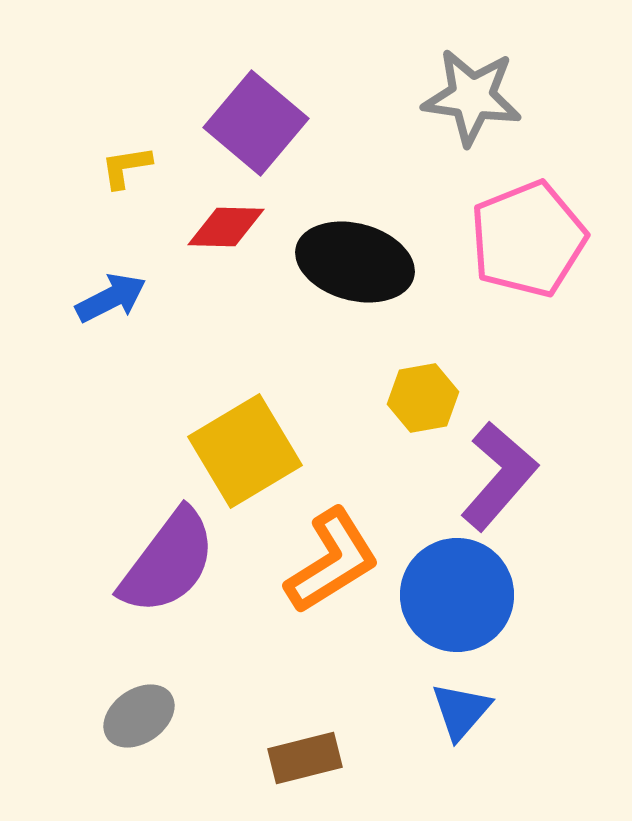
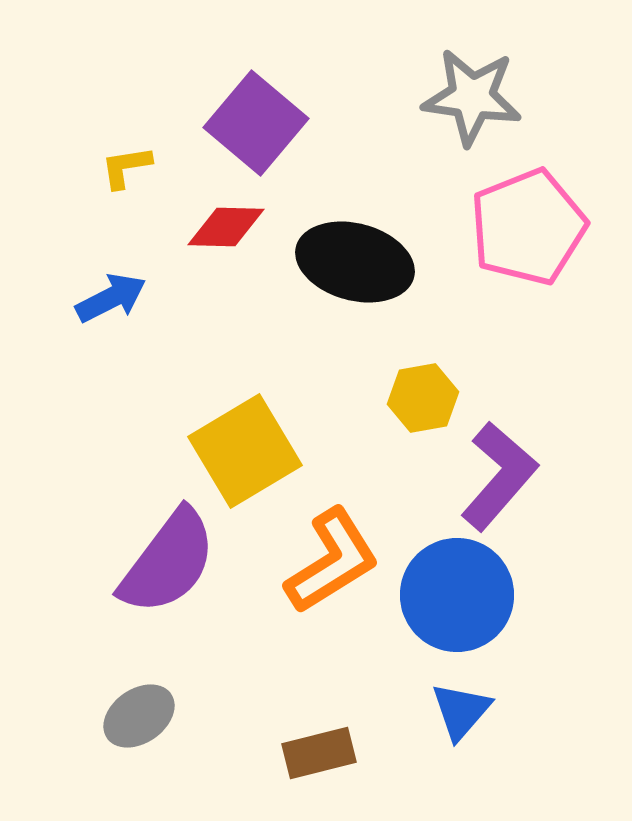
pink pentagon: moved 12 px up
brown rectangle: moved 14 px right, 5 px up
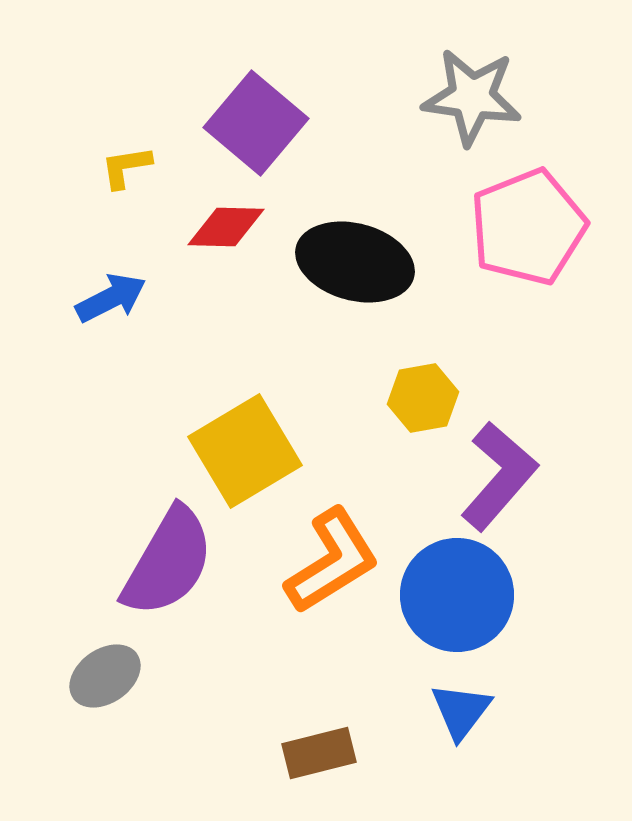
purple semicircle: rotated 7 degrees counterclockwise
blue triangle: rotated 4 degrees counterclockwise
gray ellipse: moved 34 px left, 40 px up
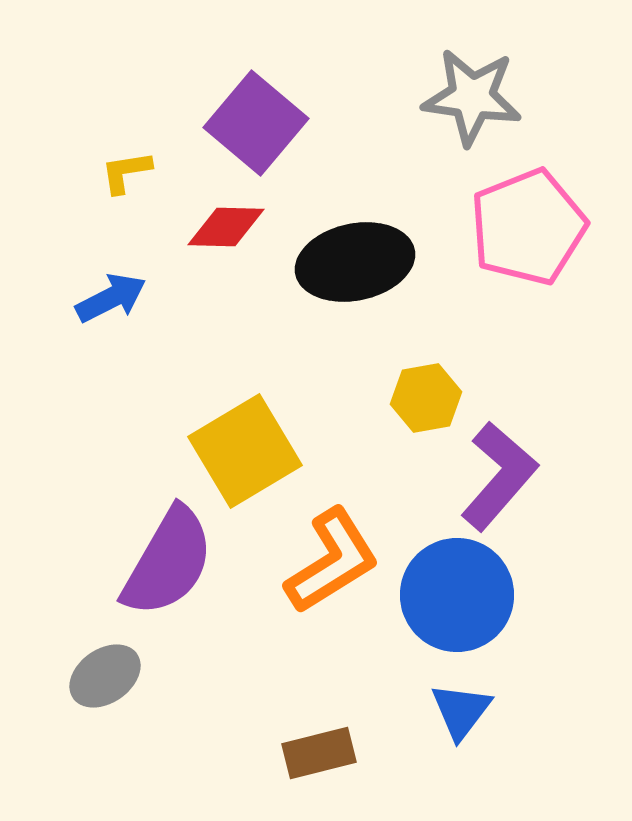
yellow L-shape: moved 5 px down
black ellipse: rotated 27 degrees counterclockwise
yellow hexagon: moved 3 px right
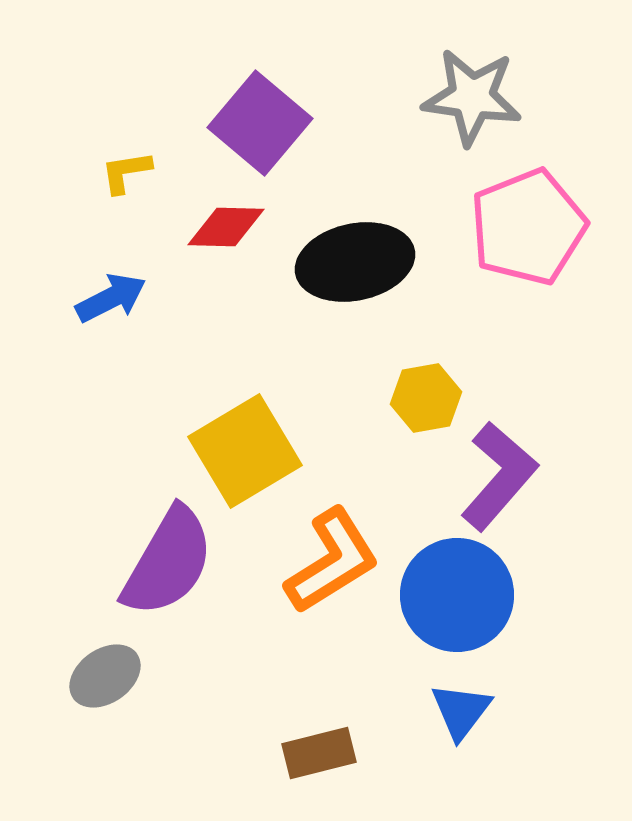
purple square: moved 4 px right
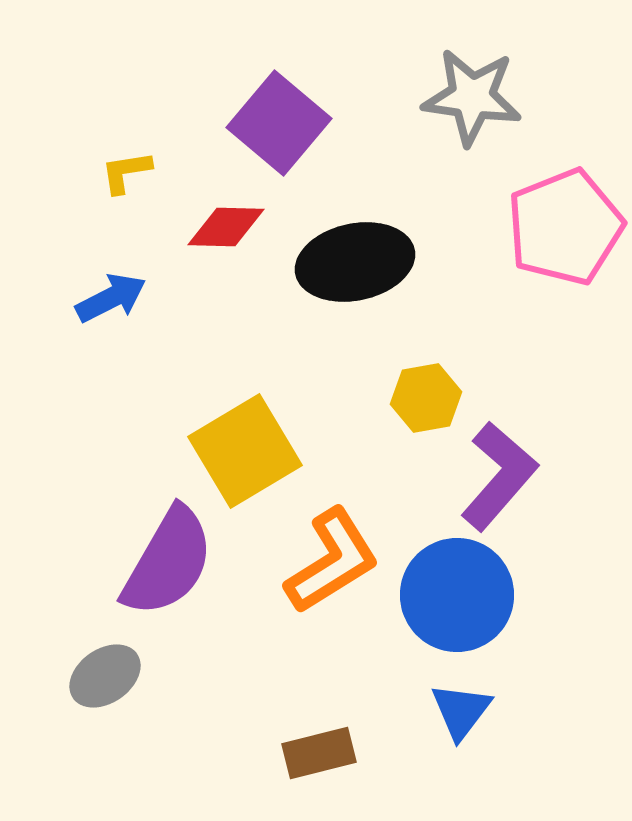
purple square: moved 19 px right
pink pentagon: moved 37 px right
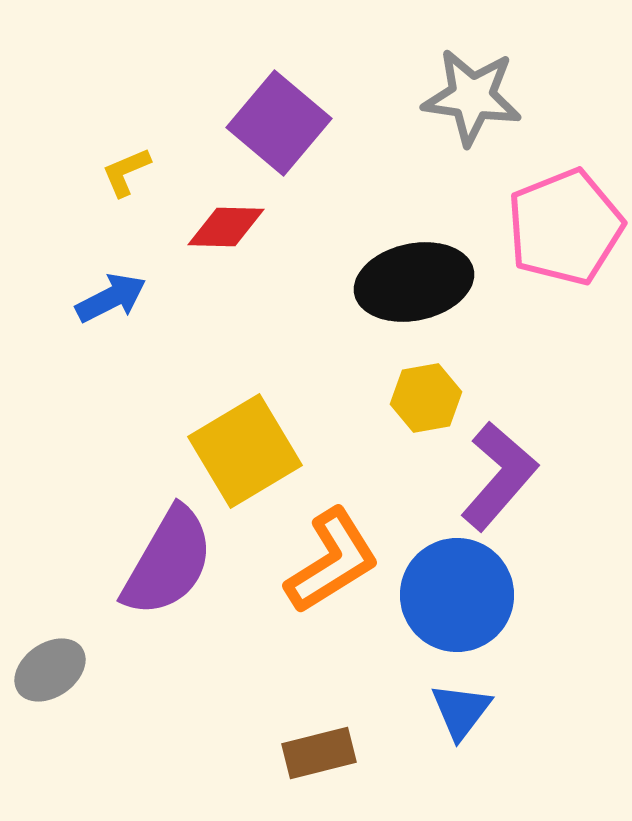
yellow L-shape: rotated 14 degrees counterclockwise
black ellipse: moved 59 px right, 20 px down
gray ellipse: moved 55 px left, 6 px up
